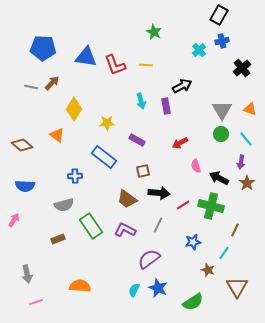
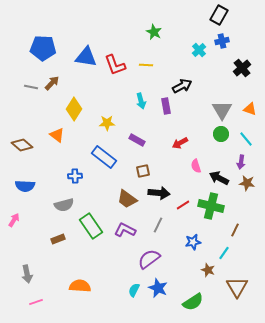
brown star at (247, 183): rotated 28 degrees counterclockwise
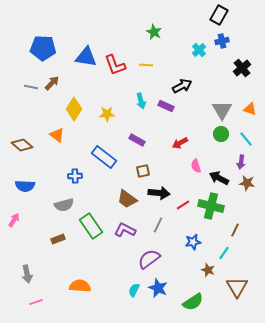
purple rectangle at (166, 106): rotated 56 degrees counterclockwise
yellow star at (107, 123): moved 9 px up
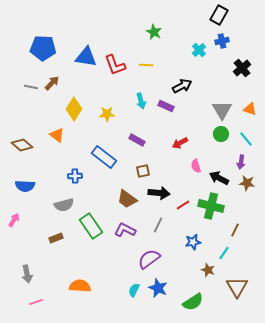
brown rectangle at (58, 239): moved 2 px left, 1 px up
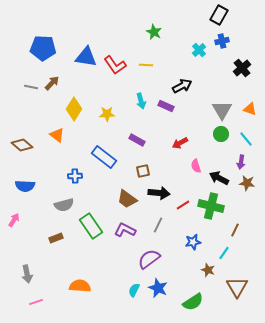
red L-shape at (115, 65): rotated 15 degrees counterclockwise
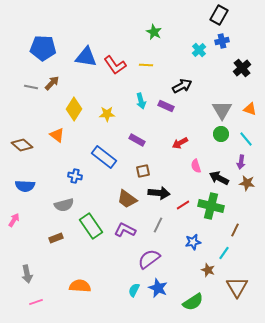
blue cross at (75, 176): rotated 16 degrees clockwise
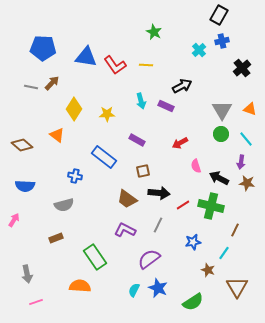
green rectangle at (91, 226): moved 4 px right, 31 px down
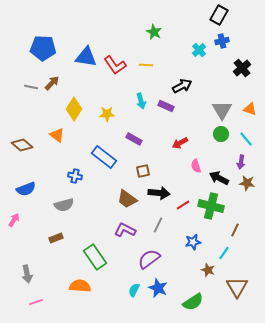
purple rectangle at (137, 140): moved 3 px left, 1 px up
blue semicircle at (25, 186): moved 1 px right, 3 px down; rotated 24 degrees counterclockwise
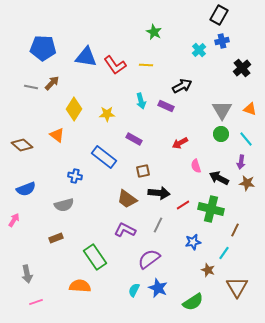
green cross at (211, 206): moved 3 px down
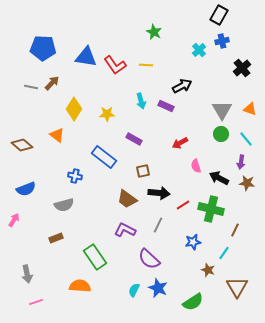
purple semicircle at (149, 259): rotated 100 degrees counterclockwise
